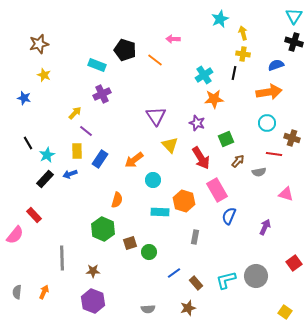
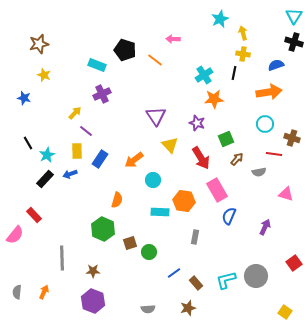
cyan circle at (267, 123): moved 2 px left, 1 px down
brown arrow at (238, 161): moved 1 px left, 2 px up
orange hexagon at (184, 201): rotated 10 degrees counterclockwise
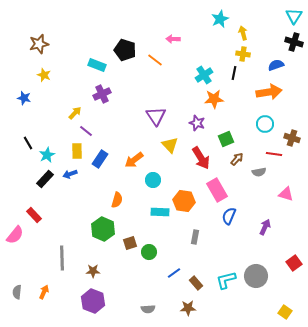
brown star at (188, 308): rotated 14 degrees clockwise
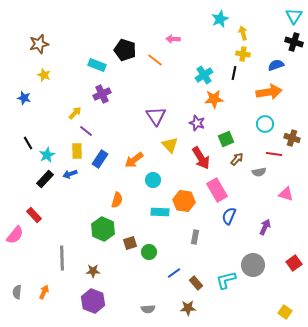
gray circle at (256, 276): moved 3 px left, 11 px up
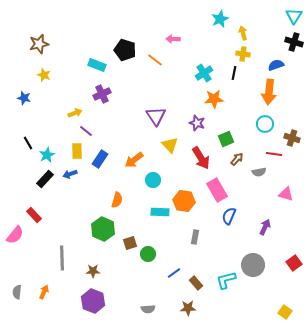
cyan cross at (204, 75): moved 2 px up
orange arrow at (269, 92): rotated 105 degrees clockwise
yellow arrow at (75, 113): rotated 24 degrees clockwise
green circle at (149, 252): moved 1 px left, 2 px down
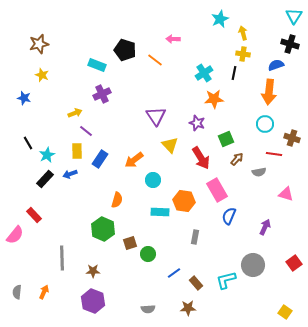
black cross at (294, 42): moved 4 px left, 2 px down
yellow star at (44, 75): moved 2 px left
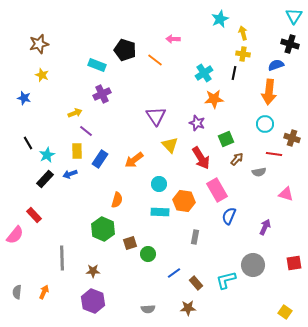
cyan circle at (153, 180): moved 6 px right, 4 px down
red square at (294, 263): rotated 28 degrees clockwise
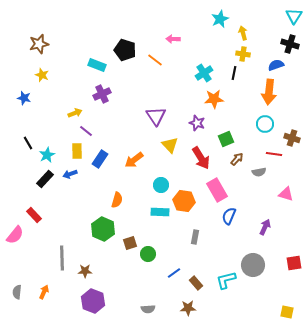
cyan circle at (159, 184): moved 2 px right, 1 px down
brown star at (93, 271): moved 8 px left
yellow square at (285, 312): moved 2 px right; rotated 24 degrees counterclockwise
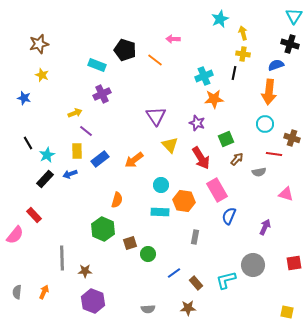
cyan cross at (204, 73): moved 3 px down; rotated 12 degrees clockwise
blue rectangle at (100, 159): rotated 18 degrees clockwise
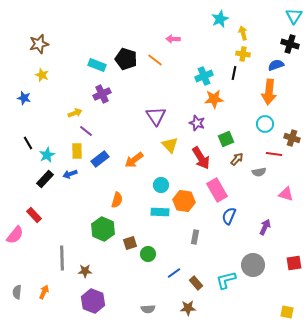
black pentagon at (125, 50): moved 1 px right, 9 px down
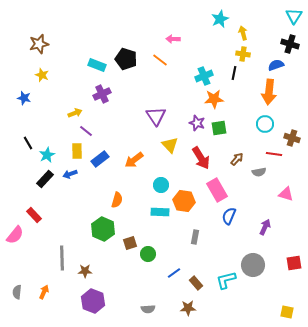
orange line at (155, 60): moved 5 px right
green square at (226, 139): moved 7 px left, 11 px up; rotated 14 degrees clockwise
